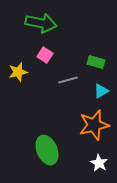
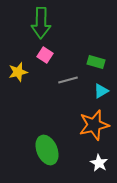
green arrow: rotated 80 degrees clockwise
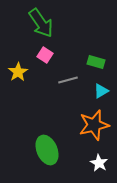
green arrow: rotated 36 degrees counterclockwise
yellow star: rotated 18 degrees counterclockwise
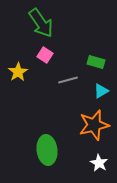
green ellipse: rotated 16 degrees clockwise
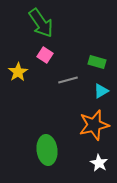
green rectangle: moved 1 px right
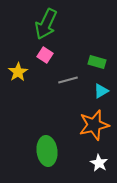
green arrow: moved 5 px right, 1 px down; rotated 60 degrees clockwise
green ellipse: moved 1 px down
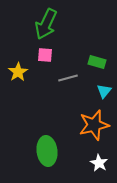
pink square: rotated 28 degrees counterclockwise
gray line: moved 2 px up
cyan triangle: moved 3 px right; rotated 21 degrees counterclockwise
